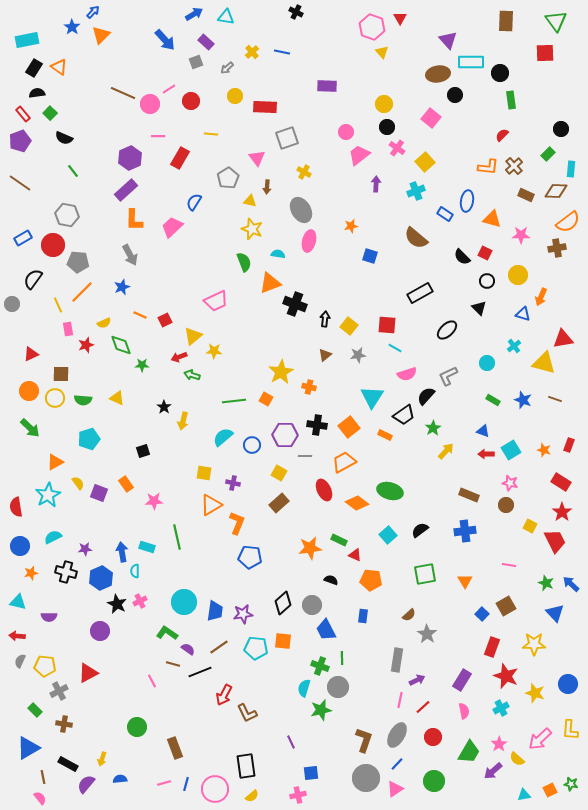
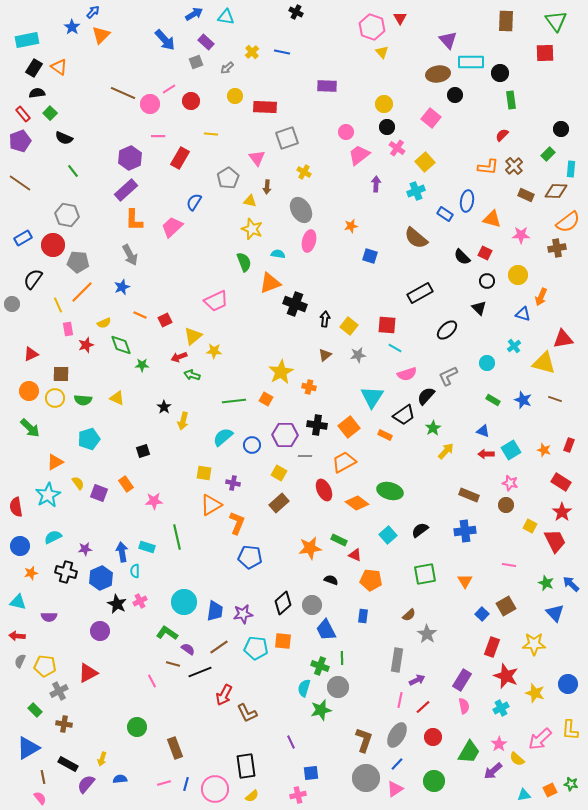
pink semicircle at (464, 711): moved 5 px up
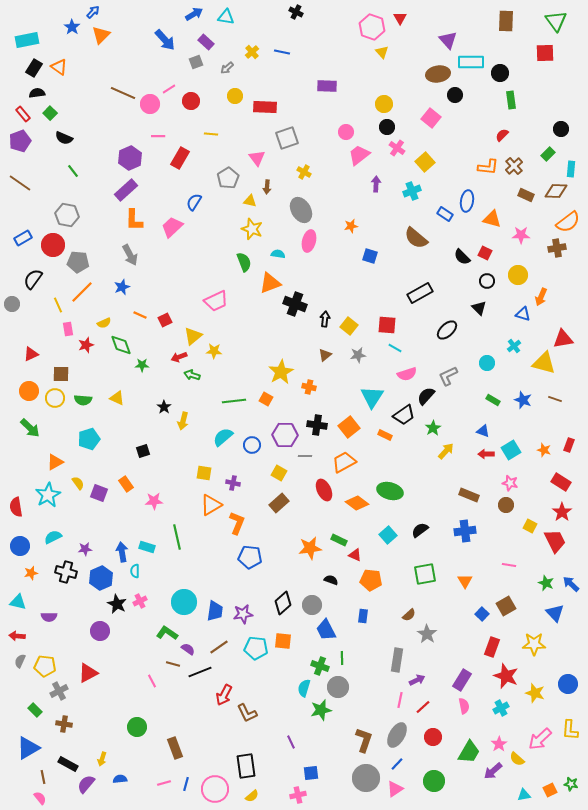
cyan cross at (416, 191): moved 4 px left
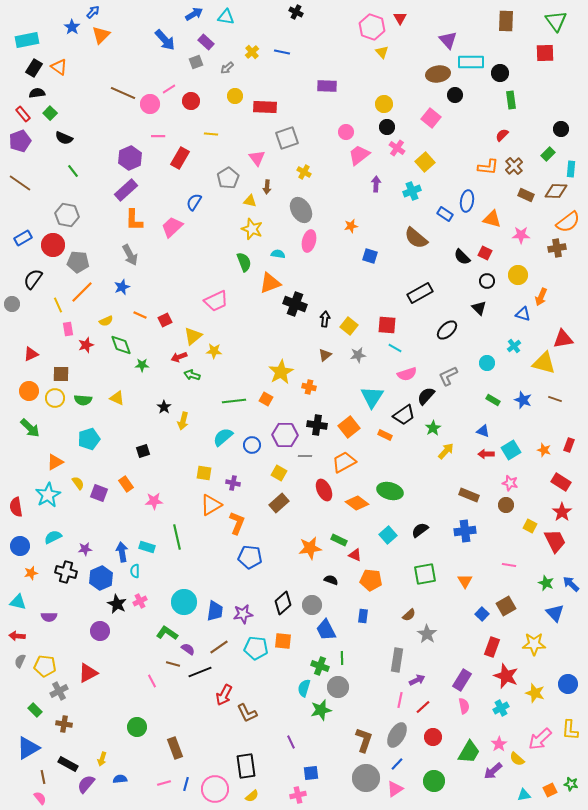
yellow semicircle at (104, 323): moved 2 px right, 2 px up
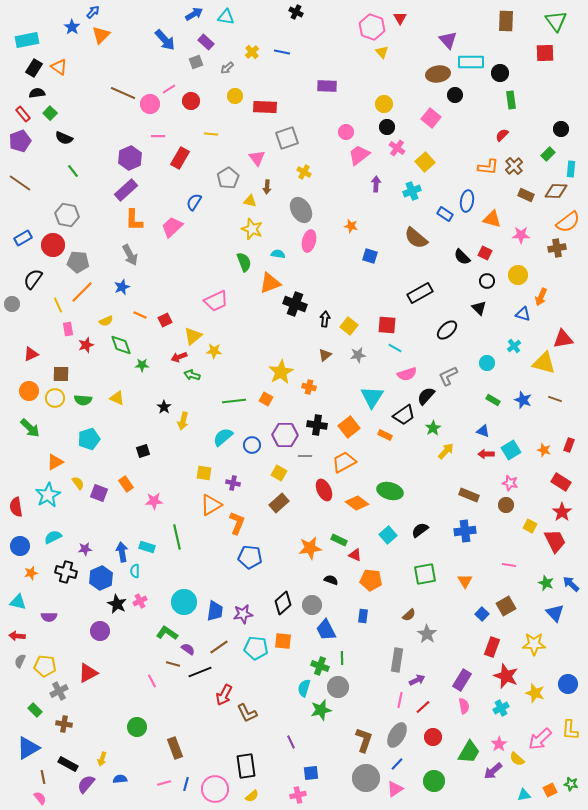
orange star at (351, 226): rotated 24 degrees clockwise
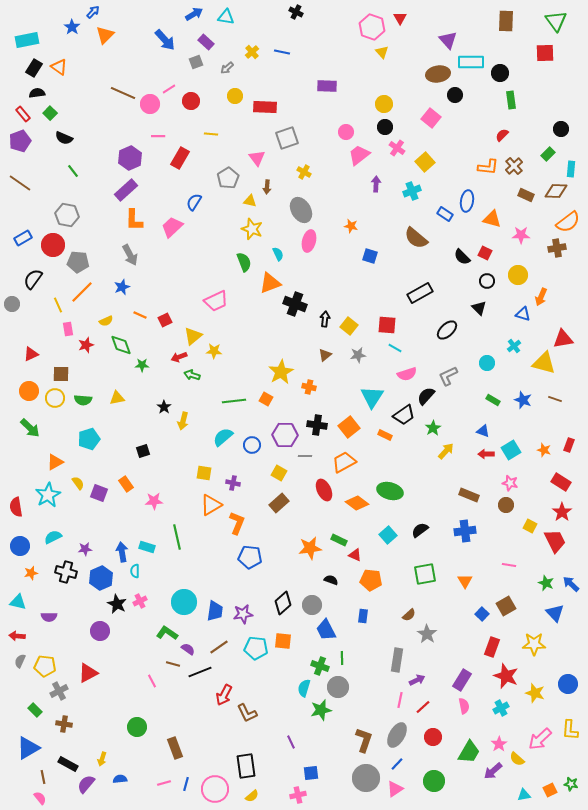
orange triangle at (101, 35): moved 4 px right
black circle at (387, 127): moved 2 px left
cyan semicircle at (278, 254): rotated 56 degrees clockwise
yellow triangle at (117, 398): rotated 35 degrees counterclockwise
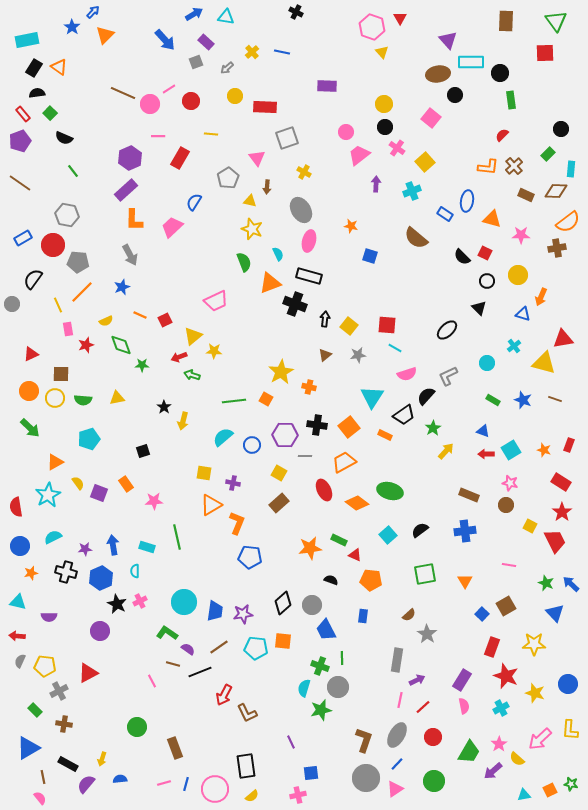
black rectangle at (420, 293): moved 111 px left, 17 px up; rotated 45 degrees clockwise
blue arrow at (122, 552): moved 9 px left, 7 px up
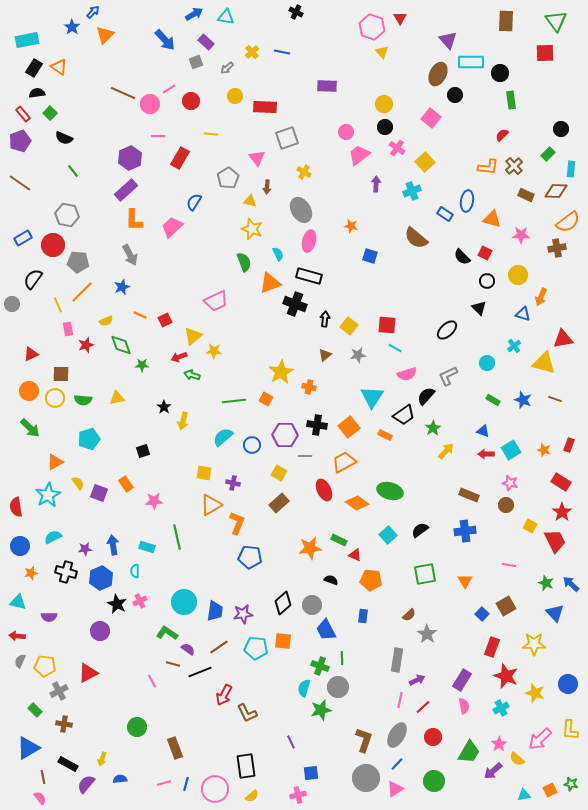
brown ellipse at (438, 74): rotated 55 degrees counterclockwise
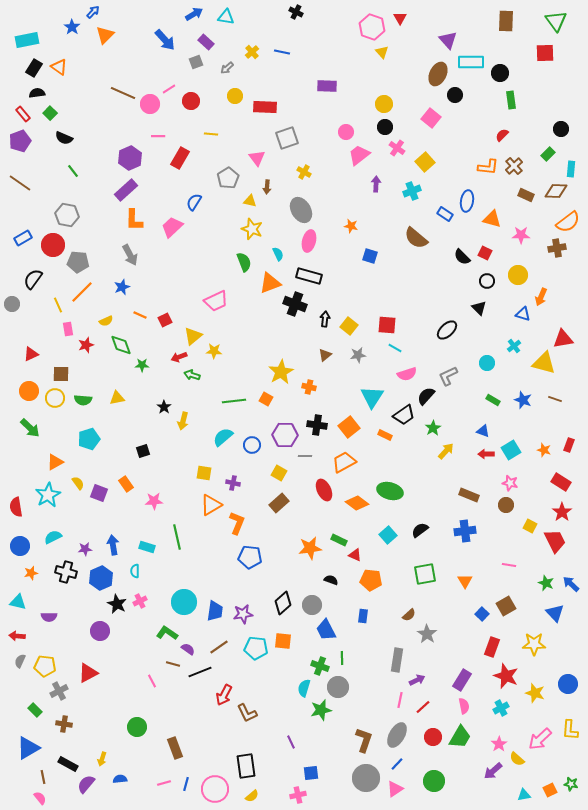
green trapezoid at (469, 752): moved 9 px left, 15 px up
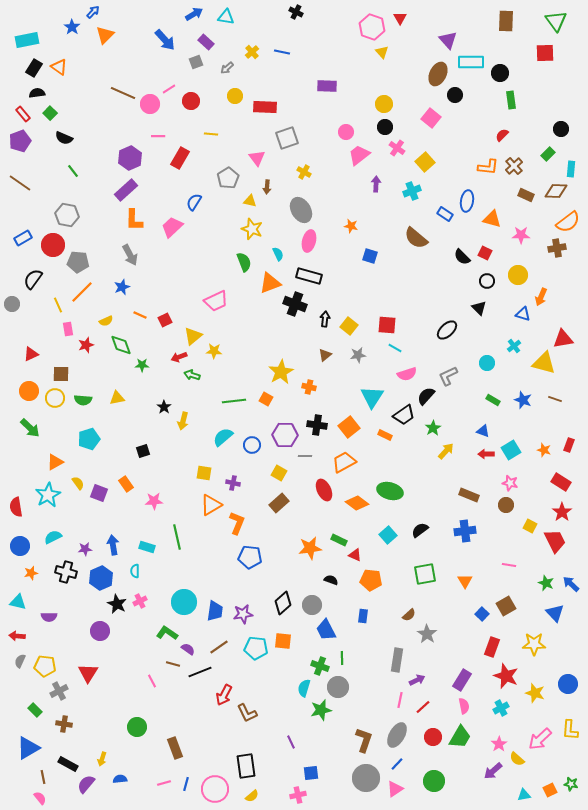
red triangle at (88, 673): rotated 30 degrees counterclockwise
